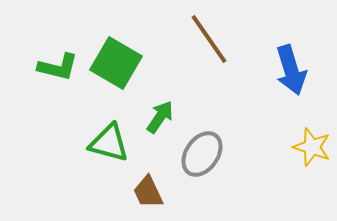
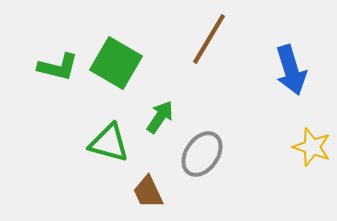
brown line: rotated 66 degrees clockwise
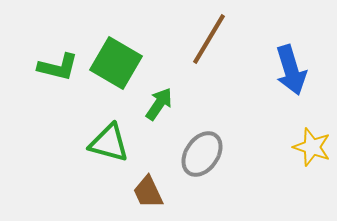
green arrow: moved 1 px left, 13 px up
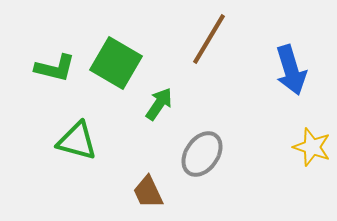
green L-shape: moved 3 px left, 1 px down
green triangle: moved 32 px left, 2 px up
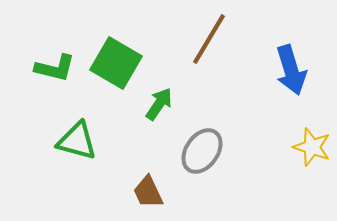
gray ellipse: moved 3 px up
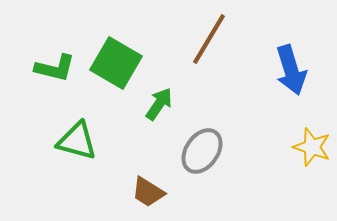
brown trapezoid: rotated 33 degrees counterclockwise
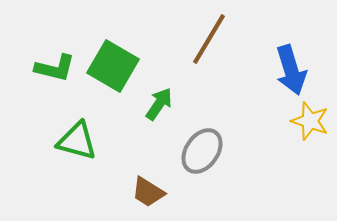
green square: moved 3 px left, 3 px down
yellow star: moved 2 px left, 26 px up
